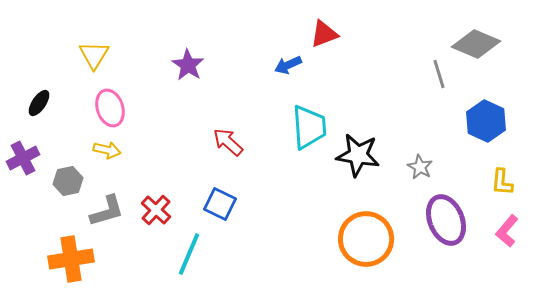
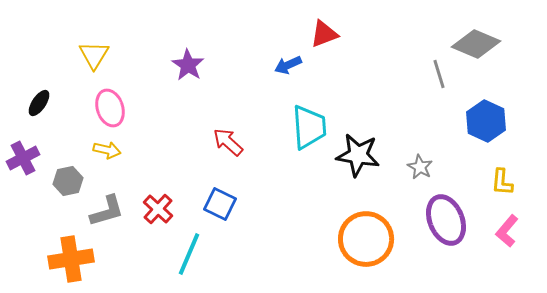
red cross: moved 2 px right, 1 px up
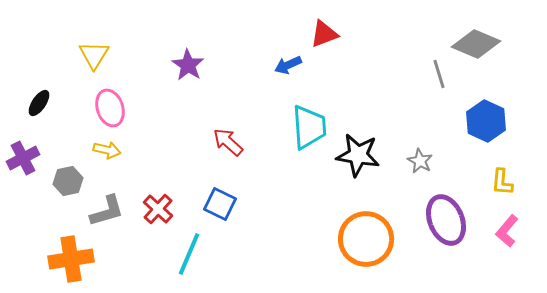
gray star: moved 6 px up
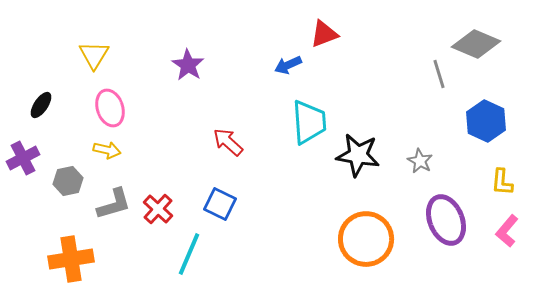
black ellipse: moved 2 px right, 2 px down
cyan trapezoid: moved 5 px up
gray L-shape: moved 7 px right, 7 px up
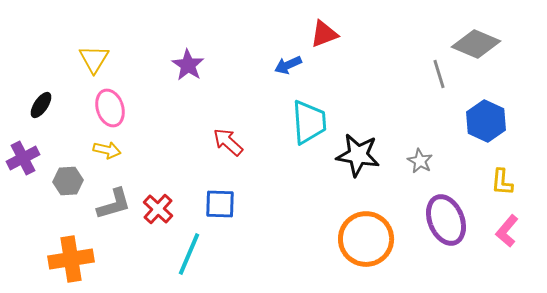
yellow triangle: moved 4 px down
gray hexagon: rotated 8 degrees clockwise
blue square: rotated 24 degrees counterclockwise
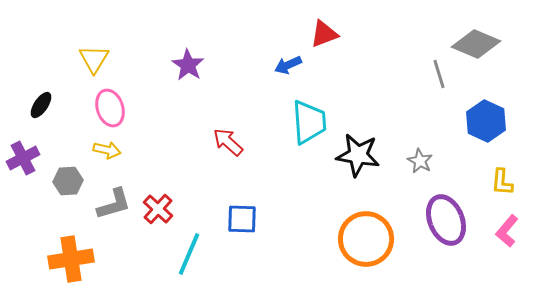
blue square: moved 22 px right, 15 px down
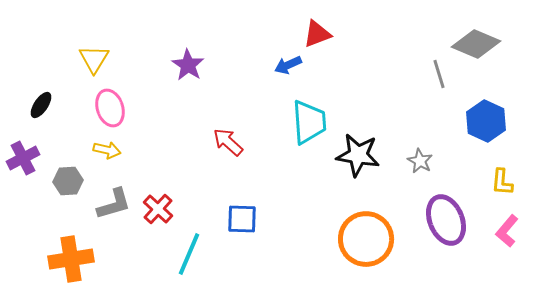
red triangle: moved 7 px left
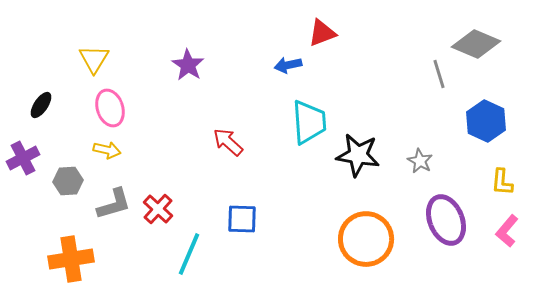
red triangle: moved 5 px right, 1 px up
blue arrow: rotated 12 degrees clockwise
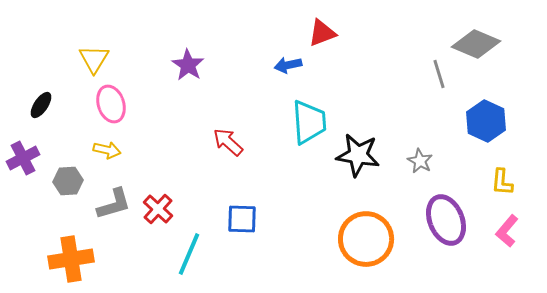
pink ellipse: moved 1 px right, 4 px up
